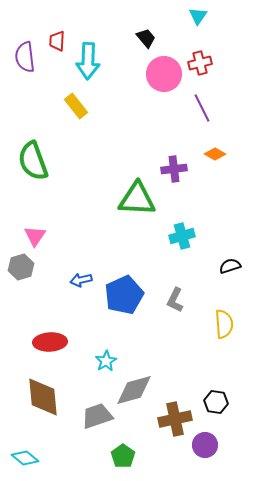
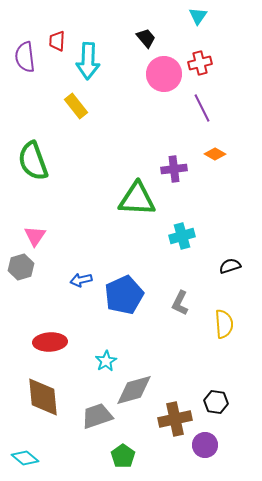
gray L-shape: moved 5 px right, 3 px down
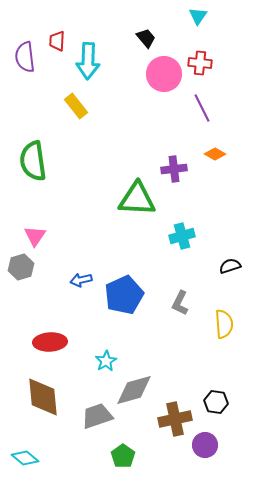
red cross: rotated 20 degrees clockwise
green semicircle: rotated 12 degrees clockwise
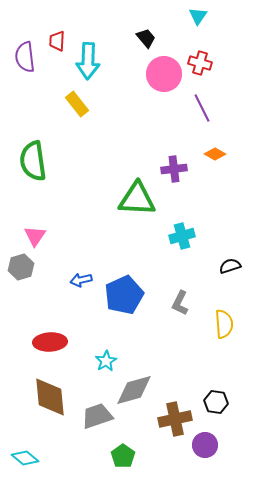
red cross: rotated 10 degrees clockwise
yellow rectangle: moved 1 px right, 2 px up
brown diamond: moved 7 px right
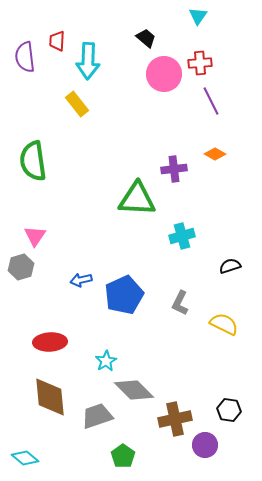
black trapezoid: rotated 10 degrees counterclockwise
red cross: rotated 20 degrees counterclockwise
purple line: moved 9 px right, 7 px up
yellow semicircle: rotated 60 degrees counterclockwise
gray diamond: rotated 60 degrees clockwise
black hexagon: moved 13 px right, 8 px down
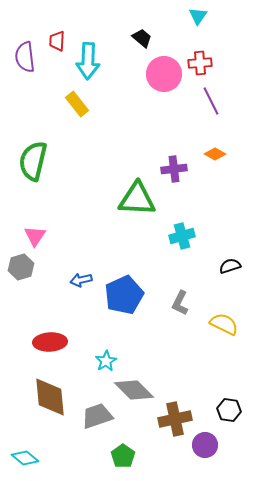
black trapezoid: moved 4 px left
green semicircle: rotated 21 degrees clockwise
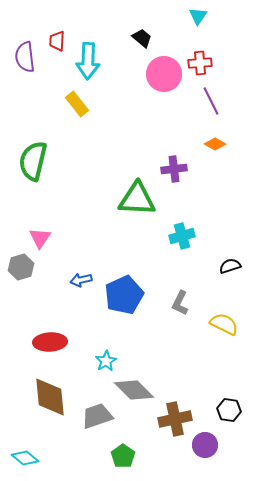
orange diamond: moved 10 px up
pink triangle: moved 5 px right, 2 px down
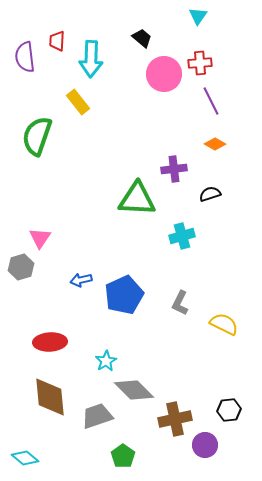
cyan arrow: moved 3 px right, 2 px up
yellow rectangle: moved 1 px right, 2 px up
green semicircle: moved 4 px right, 25 px up; rotated 6 degrees clockwise
black semicircle: moved 20 px left, 72 px up
black hexagon: rotated 15 degrees counterclockwise
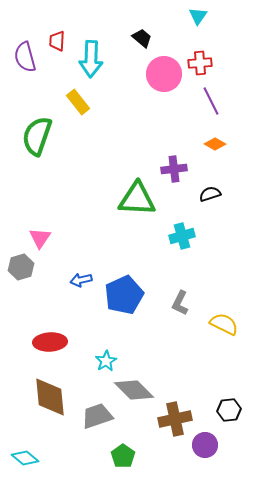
purple semicircle: rotated 8 degrees counterclockwise
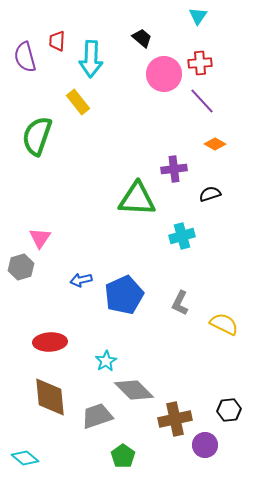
purple line: moved 9 px left; rotated 16 degrees counterclockwise
